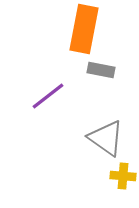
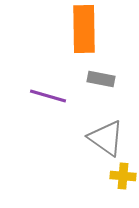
orange rectangle: rotated 12 degrees counterclockwise
gray rectangle: moved 9 px down
purple line: rotated 54 degrees clockwise
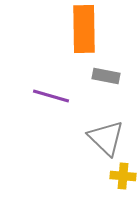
gray rectangle: moved 5 px right, 3 px up
purple line: moved 3 px right
gray triangle: rotated 9 degrees clockwise
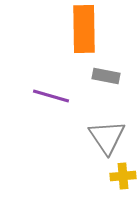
gray triangle: moved 1 px right, 1 px up; rotated 12 degrees clockwise
yellow cross: rotated 10 degrees counterclockwise
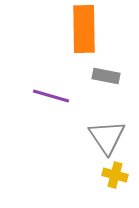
yellow cross: moved 8 px left, 1 px up; rotated 20 degrees clockwise
